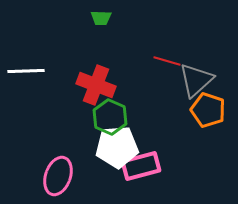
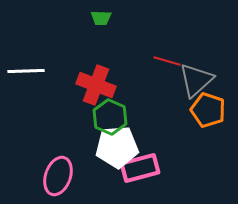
pink rectangle: moved 1 px left, 2 px down
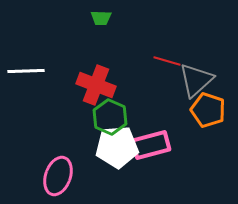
pink rectangle: moved 11 px right, 23 px up
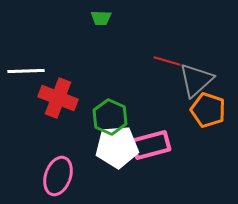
red cross: moved 38 px left, 13 px down
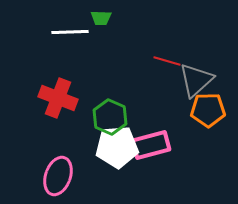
white line: moved 44 px right, 39 px up
orange pentagon: rotated 20 degrees counterclockwise
